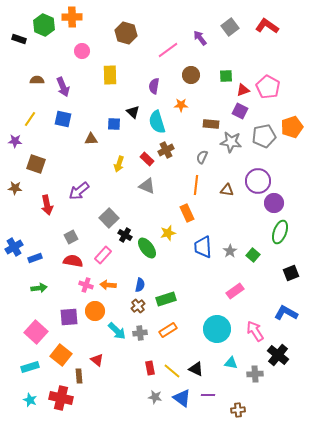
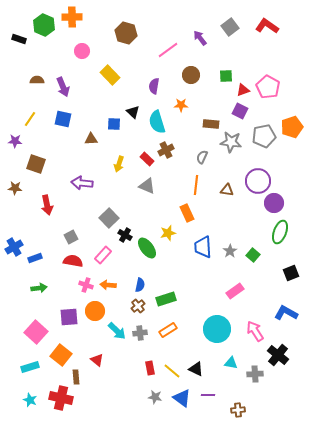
yellow rectangle at (110, 75): rotated 42 degrees counterclockwise
purple arrow at (79, 191): moved 3 px right, 8 px up; rotated 45 degrees clockwise
brown rectangle at (79, 376): moved 3 px left, 1 px down
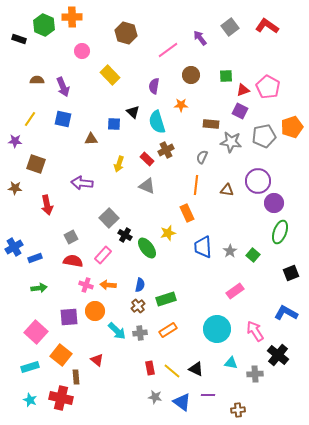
blue triangle at (182, 398): moved 4 px down
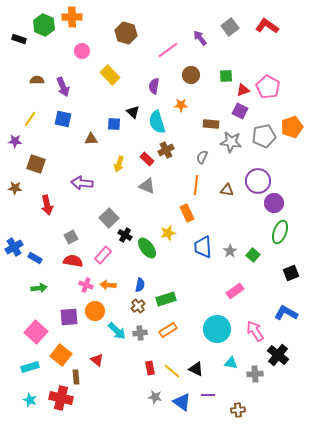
blue rectangle at (35, 258): rotated 48 degrees clockwise
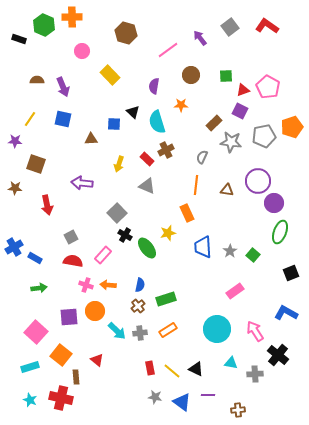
brown rectangle at (211, 124): moved 3 px right, 1 px up; rotated 49 degrees counterclockwise
gray square at (109, 218): moved 8 px right, 5 px up
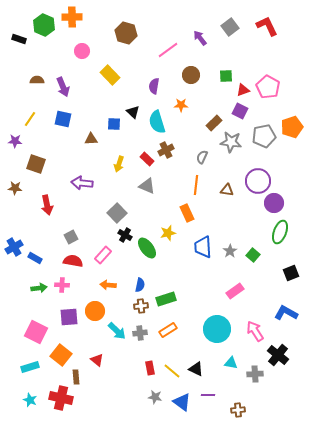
red L-shape at (267, 26): rotated 30 degrees clockwise
pink cross at (86, 285): moved 24 px left; rotated 16 degrees counterclockwise
brown cross at (138, 306): moved 3 px right; rotated 32 degrees clockwise
pink square at (36, 332): rotated 15 degrees counterclockwise
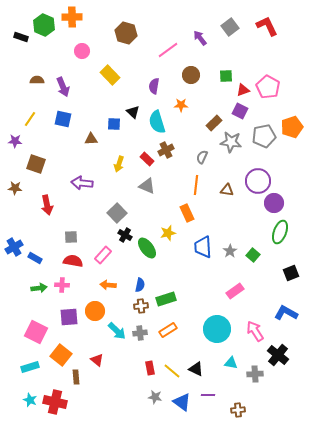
black rectangle at (19, 39): moved 2 px right, 2 px up
gray square at (71, 237): rotated 24 degrees clockwise
red cross at (61, 398): moved 6 px left, 4 px down
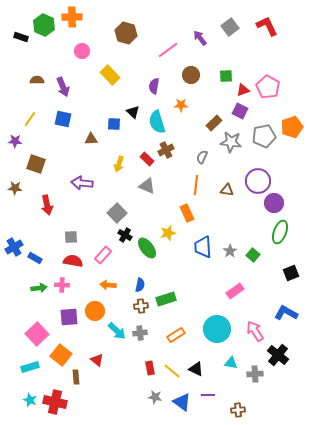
orange rectangle at (168, 330): moved 8 px right, 5 px down
pink square at (36, 332): moved 1 px right, 2 px down; rotated 20 degrees clockwise
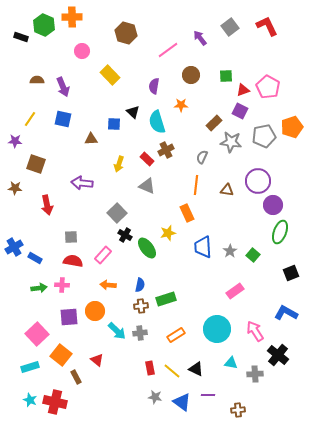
purple circle at (274, 203): moved 1 px left, 2 px down
brown rectangle at (76, 377): rotated 24 degrees counterclockwise
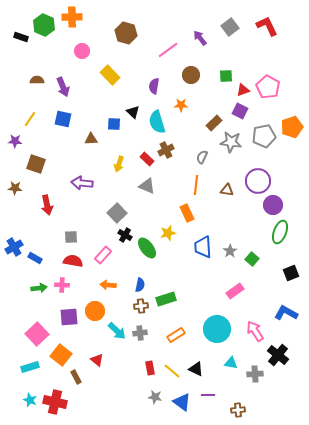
green square at (253, 255): moved 1 px left, 4 px down
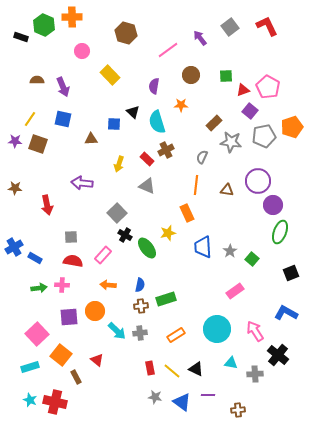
purple square at (240, 111): moved 10 px right; rotated 14 degrees clockwise
brown square at (36, 164): moved 2 px right, 20 px up
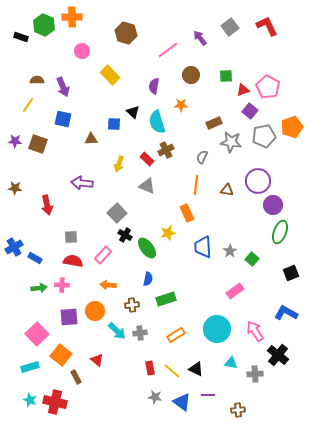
yellow line at (30, 119): moved 2 px left, 14 px up
brown rectangle at (214, 123): rotated 21 degrees clockwise
blue semicircle at (140, 285): moved 8 px right, 6 px up
brown cross at (141, 306): moved 9 px left, 1 px up
